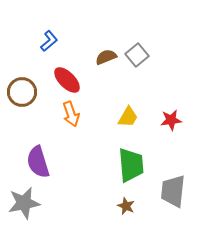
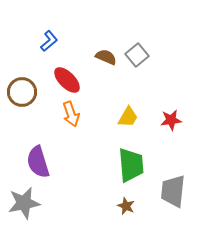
brown semicircle: rotated 45 degrees clockwise
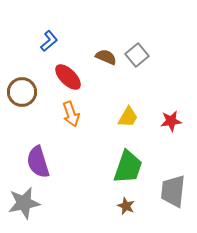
red ellipse: moved 1 px right, 3 px up
red star: moved 1 px down
green trapezoid: moved 3 px left, 2 px down; rotated 24 degrees clockwise
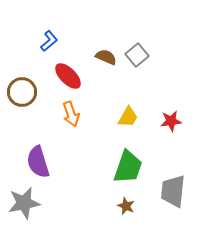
red ellipse: moved 1 px up
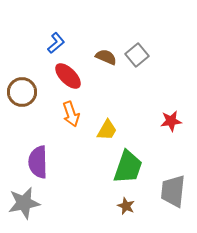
blue L-shape: moved 7 px right, 2 px down
yellow trapezoid: moved 21 px left, 13 px down
purple semicircle: rotated 16 degrees clockwise
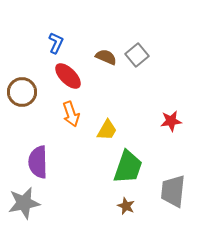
blue L-shape: rotated 25 degrees counterclockwise
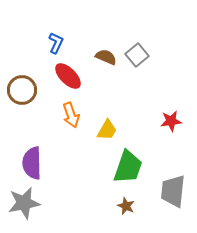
brown circle: moved 2 px up
orange arrow: moved 1 px down
purple semicircle: moved 6 px left, 1 px down
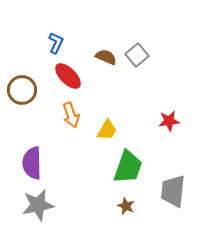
red star: moved 2 px left
gray star: moved 14 px right, 2 px down
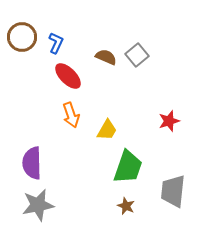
brown circle: moved 53 px up
red star: rotated 10 degrees counterclockwise
